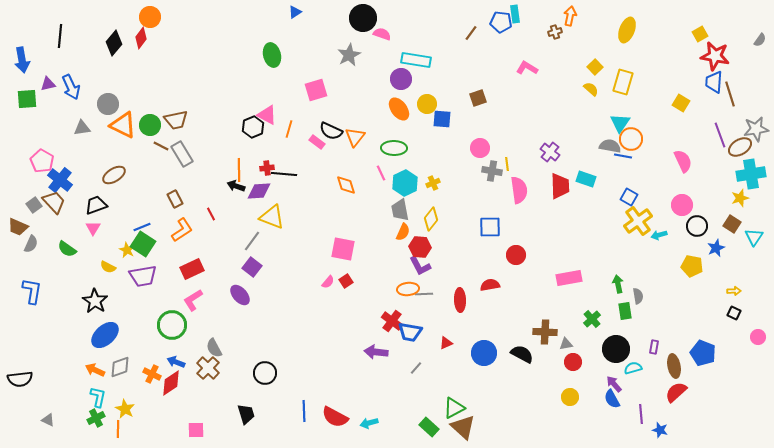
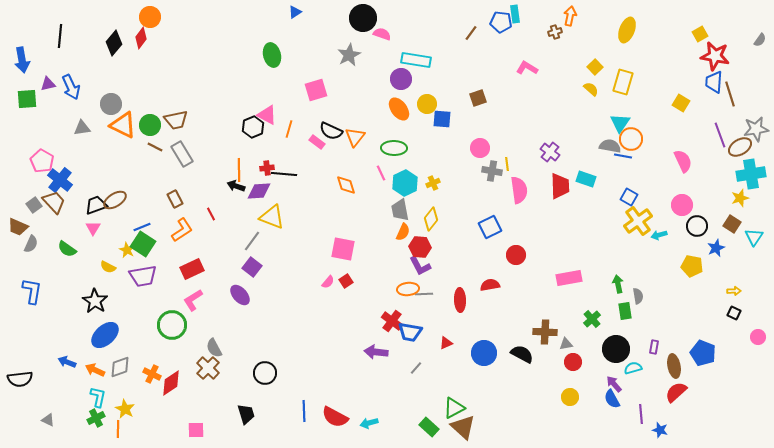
gray circle at (108, 104): moved 3 px right
brown line at (161, 146): moved 6 px left, 1 px down
brown ellipse at (114, 175): moved 1 px right, 25 px down
blue square at (490, 227): rotated 25 degrees counterclockwise
blue arrow at (176, 362): moved 109 px left
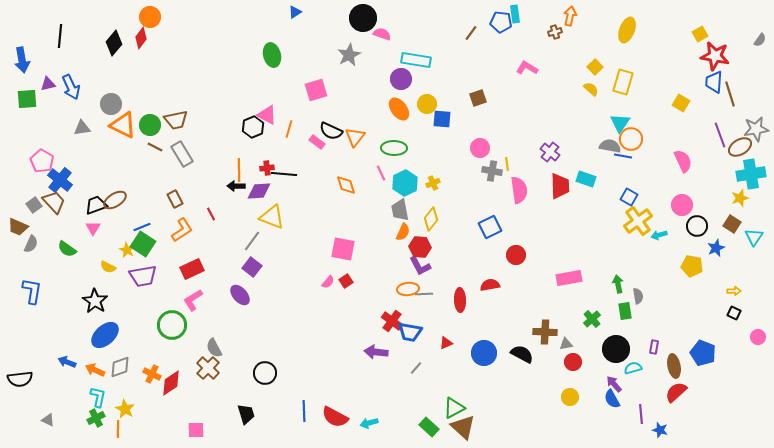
black arrow at (236, 186): rotated 18 degrees counterclockwise
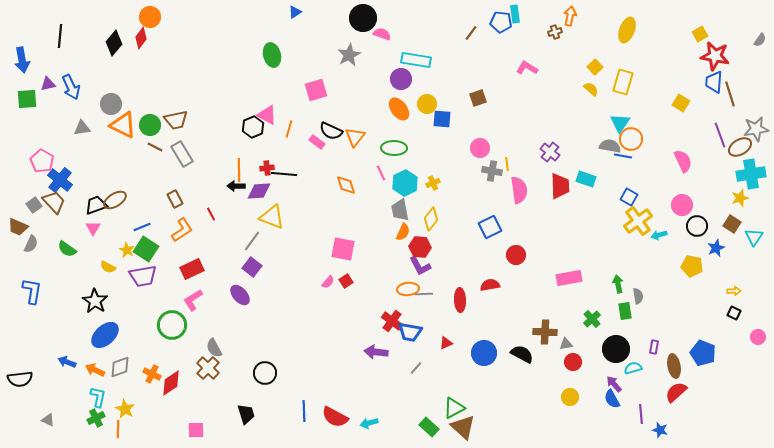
green square at (143, 244): moved 3 px right, 5 px down
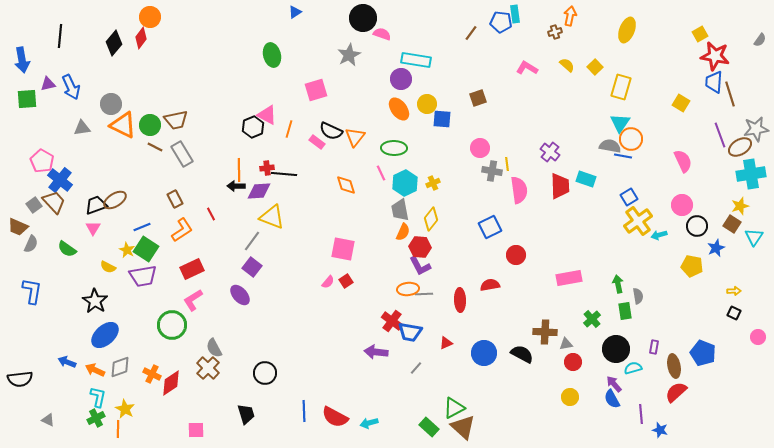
yellow rectangle at (623, 82): moved 2 px left, 5 px down
yellow semicircle at (591, 89): moved 24 px left, 24 px up
blue square at (629, 197): rotated 30 degrees clockwise
yellow star at (740, 198): moved 8 px down
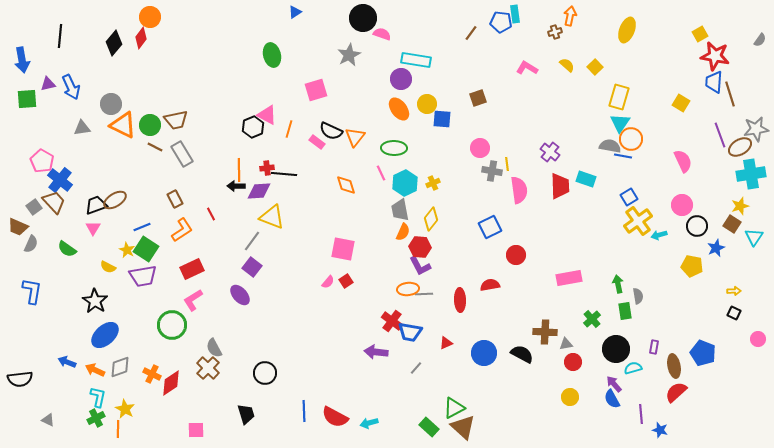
yellow rectangle at (621, 87): moved 2 px left, 10 px down
gray square at (34, 205): moved 2 px down
pink circle at (758, 337): moved 2 px down
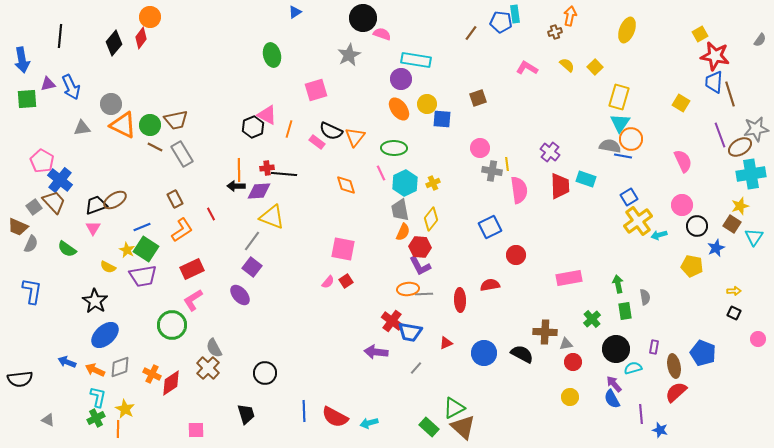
gray semicircle at (638, 296): moved 7 px right, 1 px down
